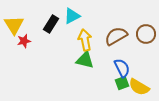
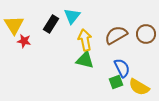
cyan triangle: rotated 24 degrees counterclockwise
brown semicircle: moved 1 px up
red star: rotated 24 degrees clockwise
green square: moved 6 px left, 1 px up
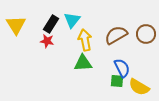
cyan triangle: moved 4 px down
yellow triangle: moved 2 px right
red star: moved 23 px right
green triangle: moved 2 px left, 3 px down; rotated 18 degrees counterclockwise
green square: moved 1 px right, 1 px up; rotated 24 degrees clockwise
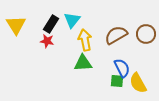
yellow semicircle: moved 1 px left, 4 px up; rotated 30 degrees clockwise
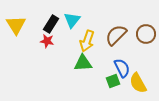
brown semicircle: rotated 15 degrees counterclockwise
yellow arrow: moved 2 px right, 1 px down; rotated 150 degrees counterclockwise
green square: moved 4 px left; rotated 24 degrees counterclockwise
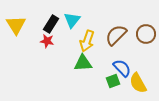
blue semicircle: rotated 18 degrees counterclockwise
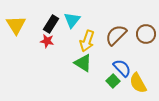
green triangle: rotated 36 degrees clockwise
green square: rotated 24 degrees counterclockwise
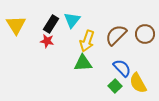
brown circle: moved 1 px left
green triangle: rotated 36 degrees counterclockwise
green square: moved 2 px right, 5 px down
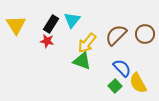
yellow arrow: moved 2 px down; rotated 20 degrees clockwise
green triangle: moved 1 px left, 2 px up; rotated 24 degrees clockwise
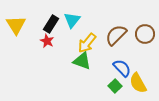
red star: rotated 16 degrees clockwise
